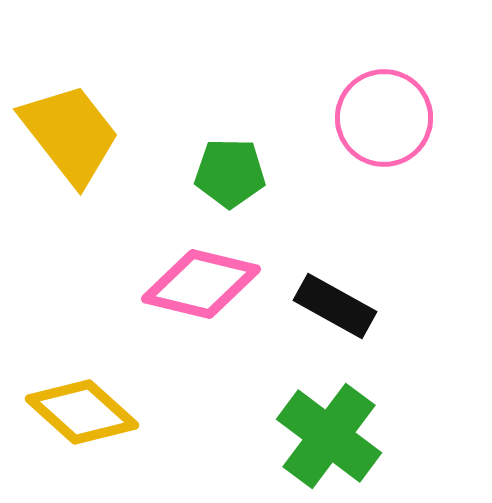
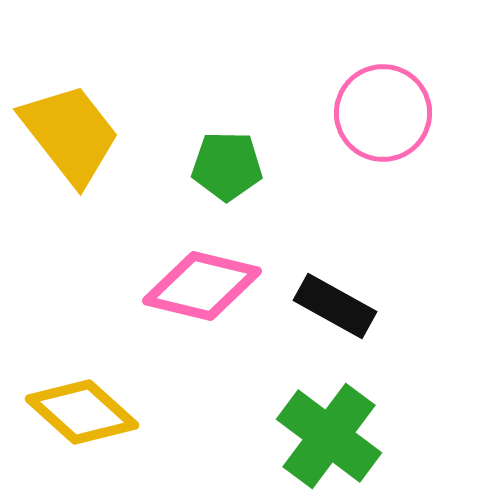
pink circle: moved 1 px left, 5 px up
green pentagon: moved 3 px left, 7 px up
pink diamond: moved 1 px right, 2 px down
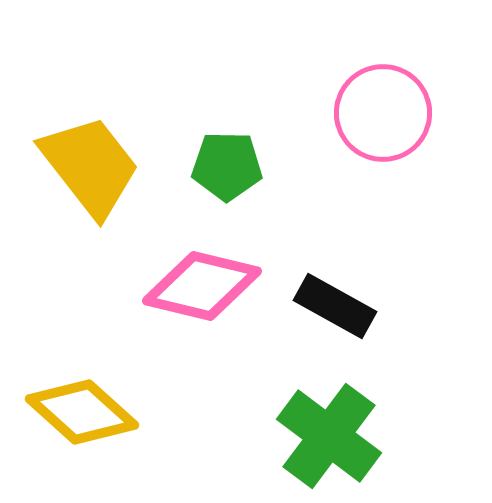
yellow trapezoid: moved 20 px right, 32 px down
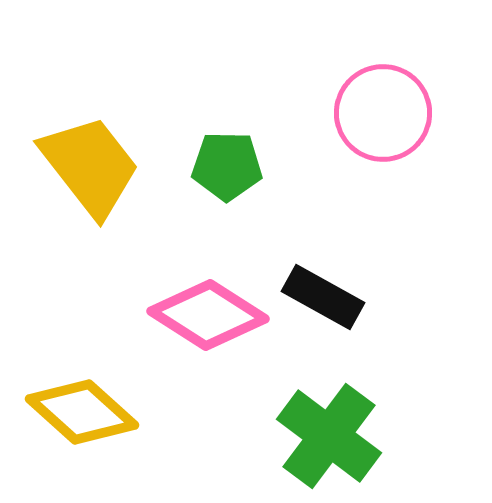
pink diamond: moved 6 px right, 29 px down; rotated 19 degrees clockwise
black rectangle: moved 12 px left, 9 px up
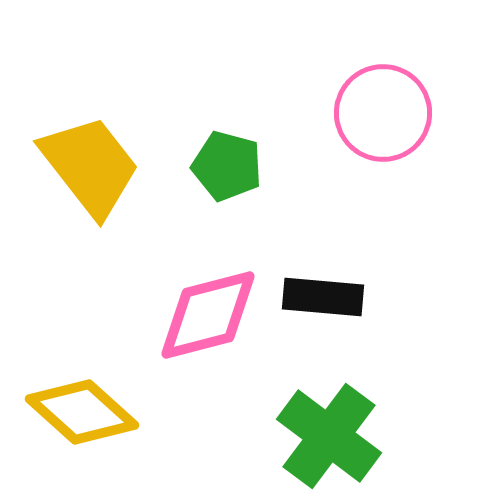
green pentagon: rotated 14 degrees clockwise
black rectangle: rotated 24 degrees counterclockwise
pink diamond: rotated 47 degrees counterclockwise
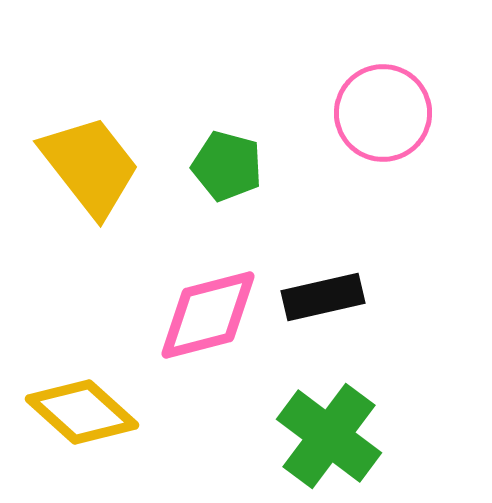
black rectangle: rotated 18 degrees counterclockwise
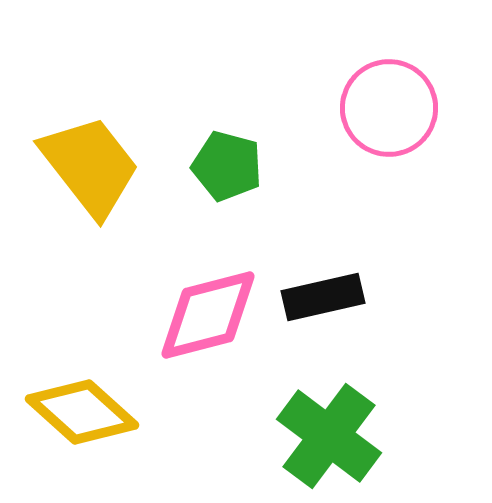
pink circle: moved 6 px right, 5 px up
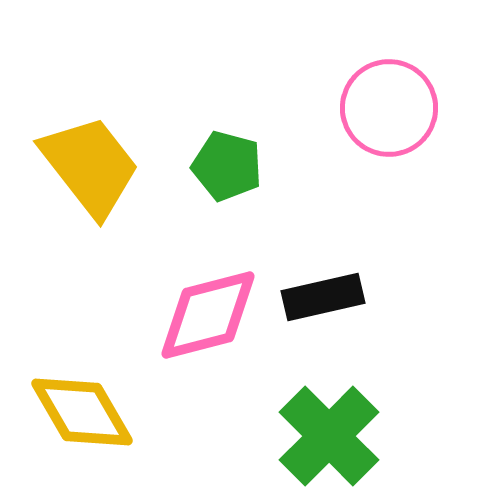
yellow diamond: rotated 18 degrees clockwise
green cross: rotated 8 degrees clockwise
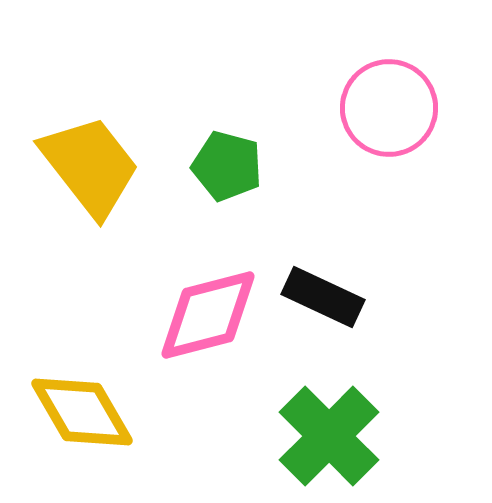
black rectangle: rotated 38 degrees clockwise
